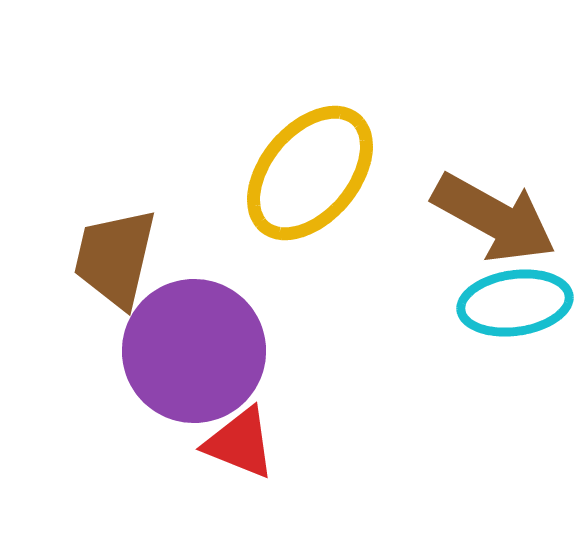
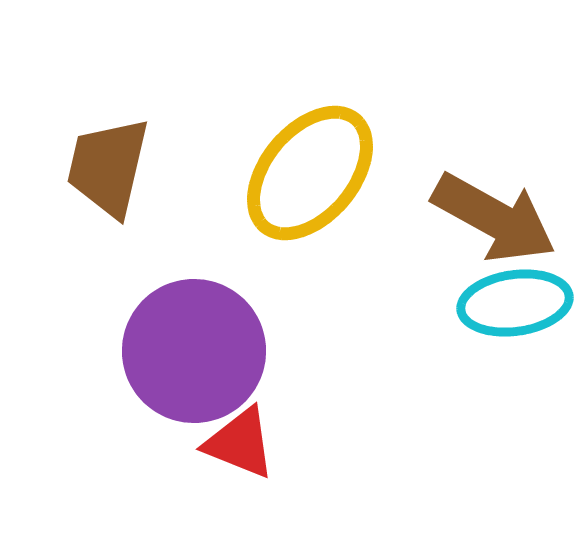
brown trapezoid: moved 7 px left, 91 px up
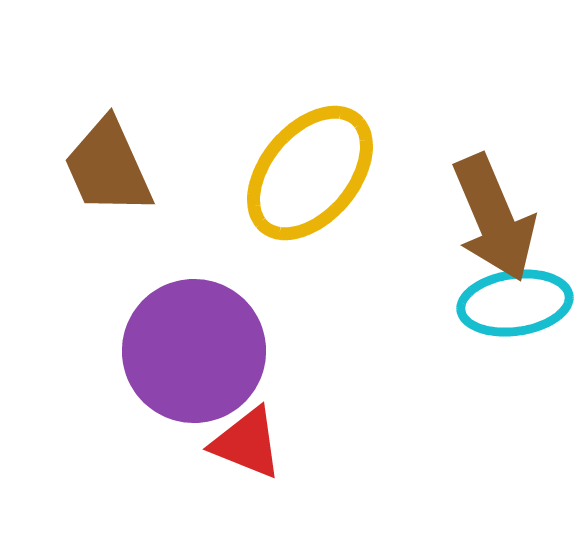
brown trapezoid: rotated 37 degrees counterclockwise
brown arrow: rotated 38 degrees clockwise
red triangle: moved 7 px right
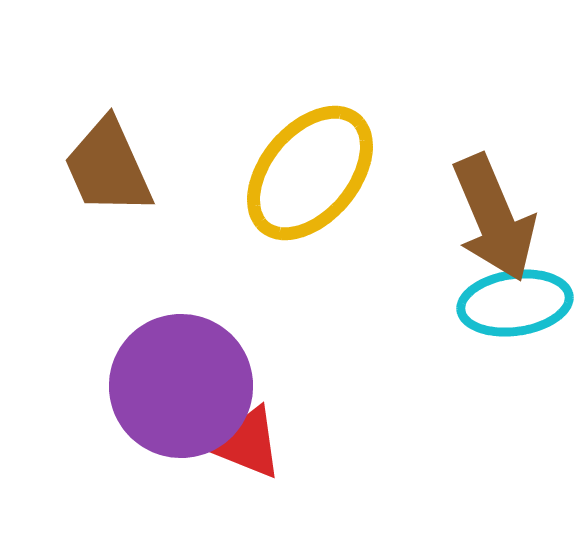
purple circle: moved 13 px left, 35 px down
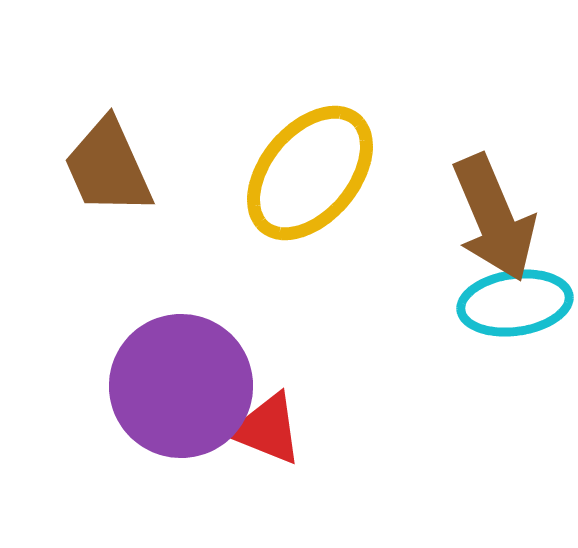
red triangle: moved 20 px right, 14 px up
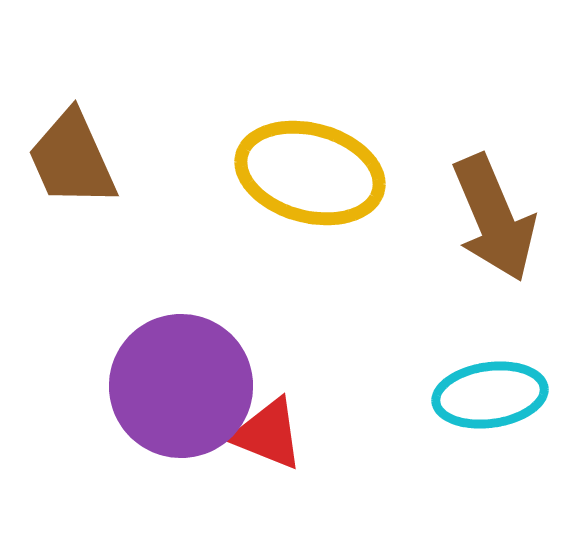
brown trapezoid: moved 36 px left, 8 px up
yellow ellipse: rotated 65 degrees clockwise
cyan ellipse: moved 25 px left, 92 px down
red triangle: moved 1 px right, 5 px down
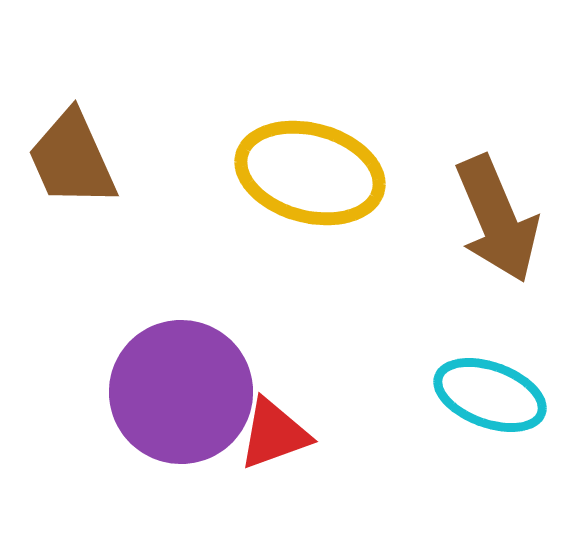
brown arrow: moved 3 px right, 1 px down
purple circle: moved 6 px down
cyan ellipse: rotated 28 degrees clockwise
red triangle: moved 6 px right; rotated 42 degrees counterclockwise
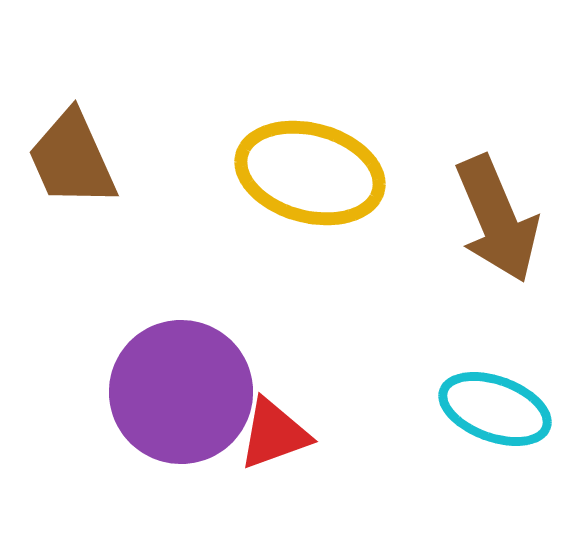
cyan ellipse: moved 5 px right, 14 px down
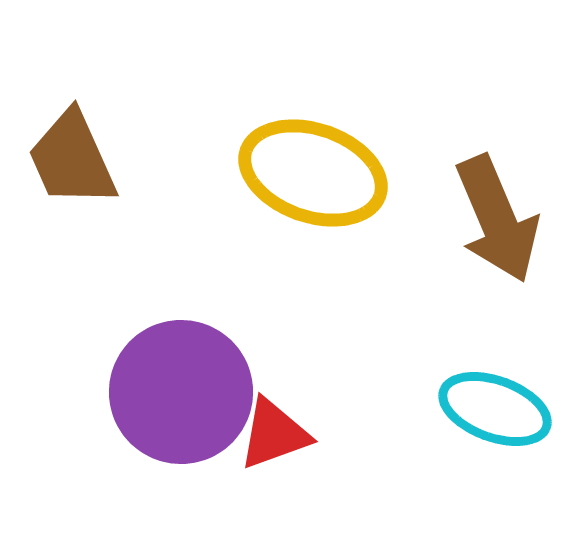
yellow ellipse: moved 3 px right; rotated 4 degrees clockwise
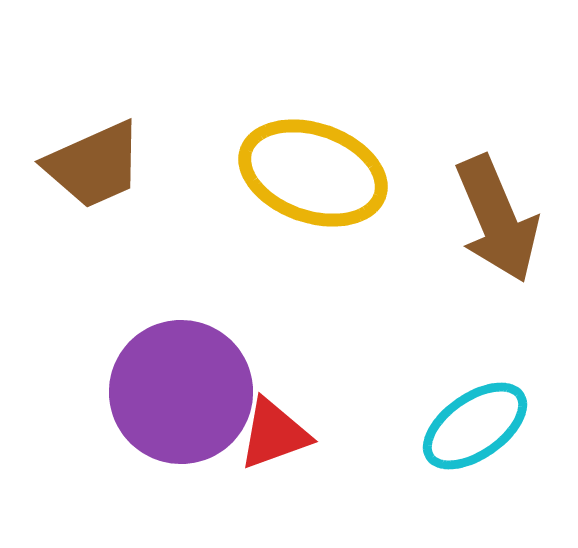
brown trapezoid: moved 22 px right, 6 px down; rotated 90 degrees counterclockwise
cyan ellipse: moved 20 px left, 17 px down; rotated 55 degrees counterclockwise
